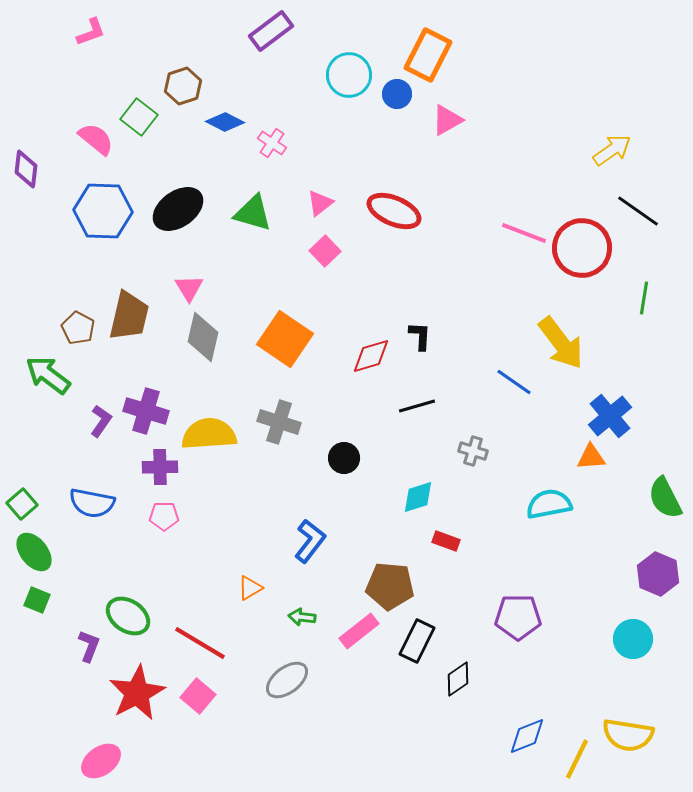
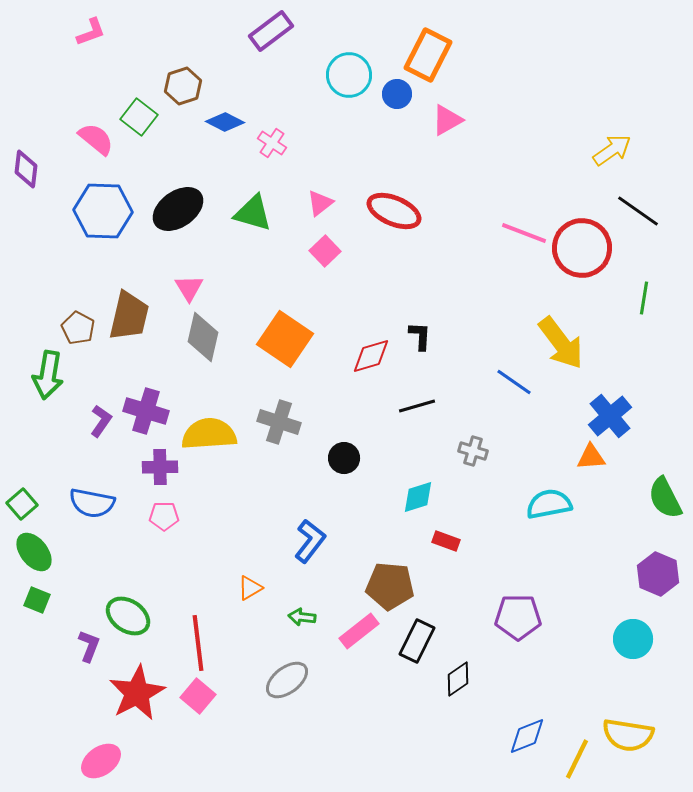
green arrow at (48, 375): rotated 117 degrees counterclockwise
red line at (200, 643): moved 2 px left; rotated 52 degrees clockwise
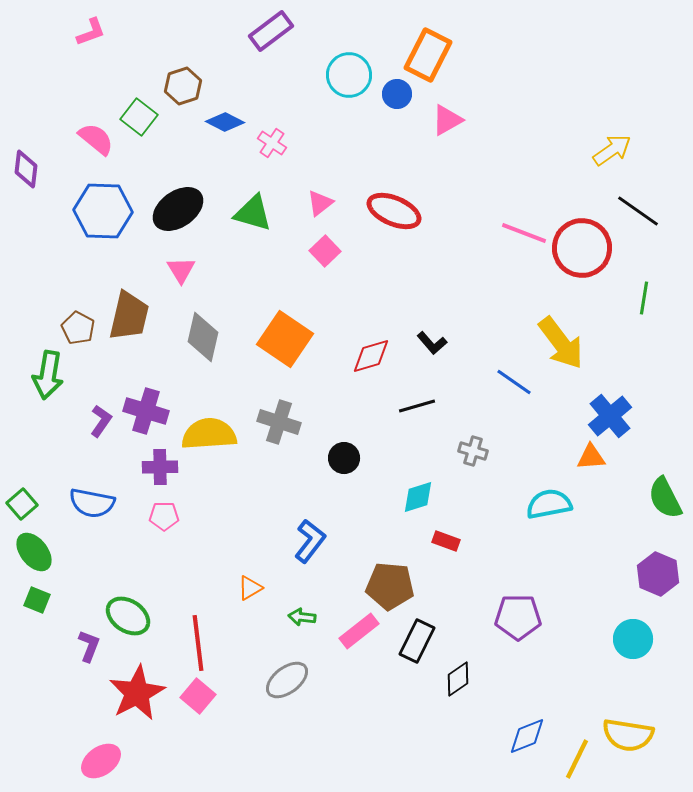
pink triangle at (189, 288): moved 8 px left, 18 px up
black L-shape at (420, 336): moved 12 px right, 7 px down; rotated 136 degrees clockwise
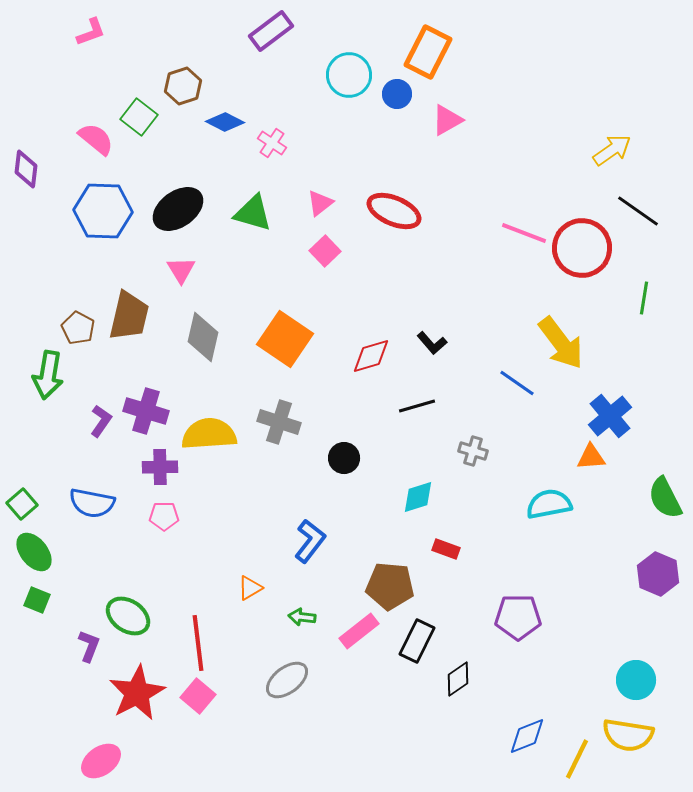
orange rectangle at (428, 55): moved 3 px up
blue line at (514, 382): moved 3 px right, 1 px down
red rectangle at (446, 541): moved 8 px down
cyan circle at (633, 639): moved 3 px right, 41 px down
